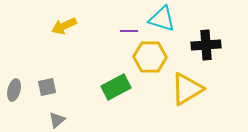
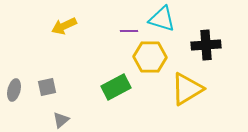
gray triangle: moved 4 px right
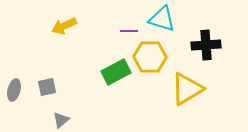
green rectangle: moved 15 px up
